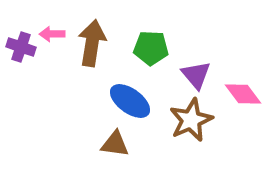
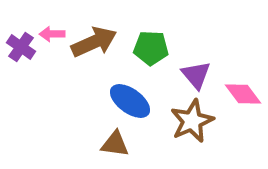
brown arrow: moved 2 px right, 1 px up; rotated 57 degrees clockwise
purple cross: rotated 16 degrees clockwise
brown star: moved 1 px right, 1 px down
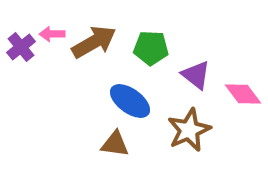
brown arrow: rotated 6 degrees counterclockwise
purple cross: rotated 16 degrees clockwise
purple triangle: rotated 12 degrees counterclockwise
brown star: moved 3 px left, 9 px down
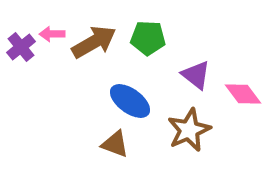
green pentagon: moved 3 px left, 10 px up
brown triangle: rotated 12 degrees clockwise
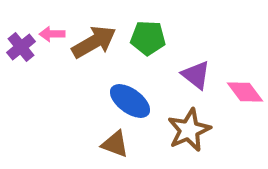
pink diamond: moved 2 px right, 2 px up
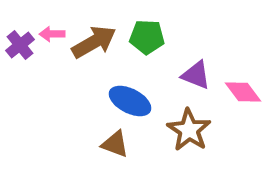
green pentagon: moved 1 px left, 1 px up
purple cross: moved 1 px left, 2 px up
purple triangle: rotated 16 degrees counterclockwise
pink diamond: moved 2 px left
blue ellipse: rotated 9 degrees counterclockwise
brown star: rotated 15 degrees counterclockwise
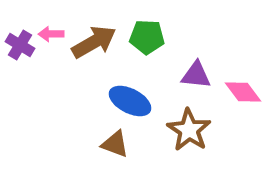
pink arrow: moved 1 px left
purple cross: rotated 20 degrees counterclockwise
purple triangle: rotated 16 degrees counterclockwise
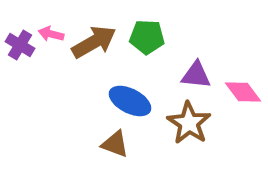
pink arrow: rotated 15 degrees clockwise
brown star: moved 7 px up
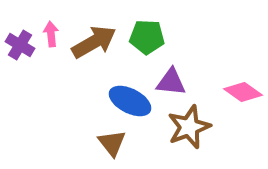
pink arrow: rotated 70 degrees clockwise
purple triangle: moved 25 px left, 7 px down
pink diamond: rotated 18 degrees counterclockwise
brown star: moved 4 px down; rotated 18 degrees clockwise
brown triangle: moved 3 px left, 1 px up; rotated 32 degrees clockwise
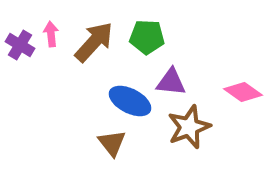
brown arrow: rotated 18 degrees counterclockwise
